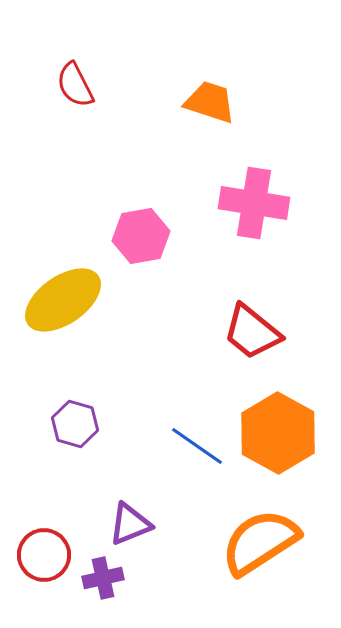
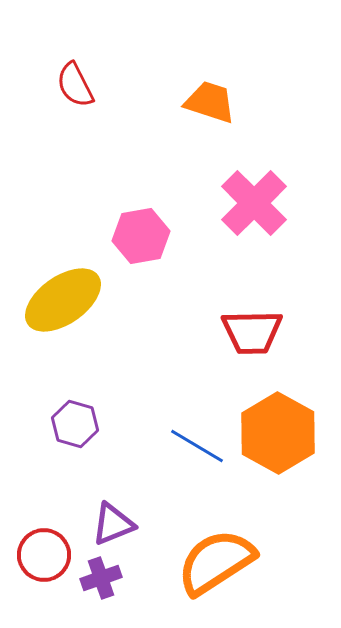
pink cross: rotated 36 degrees clockwise
red trapezoid: rotated 40 degrees counterclockwise
blue line: rotated 4 degrees counterclockwise
purple triangle: moved 17 px left
orange semicircle: moved 44 px left, 20 px down
purple cross: moved 2 px left; rotated 6 degrees counterclockwise
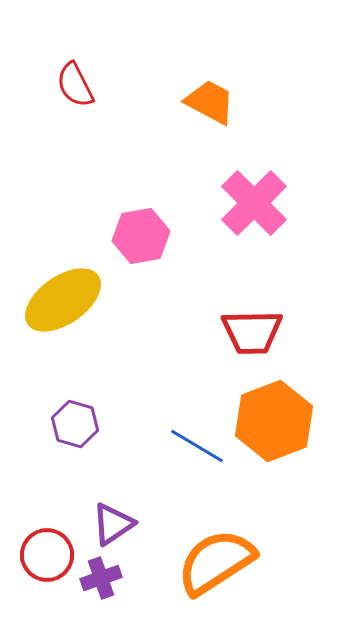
orange trapezoid: rotated 10 degrees clockwise
orange hexagon: moved 4 px left, 12 px up; rotated 10 degrees clockwise
purple triangle: rotated 12 degrees counterclockwise
red circle: moved 3 px right
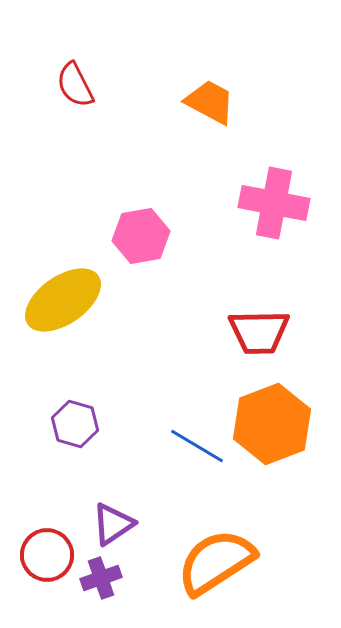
pink cross: moved 20 px right; rotated 34 degrees counterclockwise
red trapezoid: moved 7 px right
orange hexagon: moved 2 px left, 3 px down
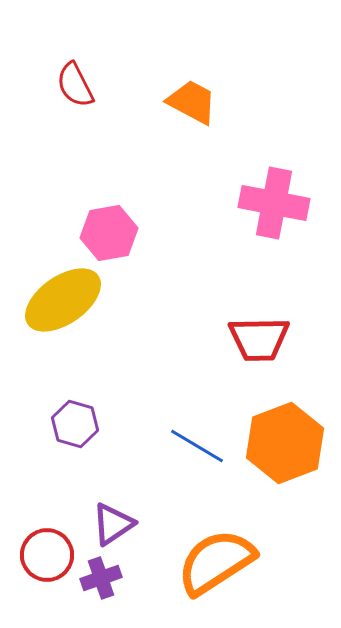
orange trapezoid: moved 18 px left
pink hexagon: moved 32 px left, 3 px up
red trapezoid: moved 7 px down
orange hexagon: moved 13 px right, 19 px down
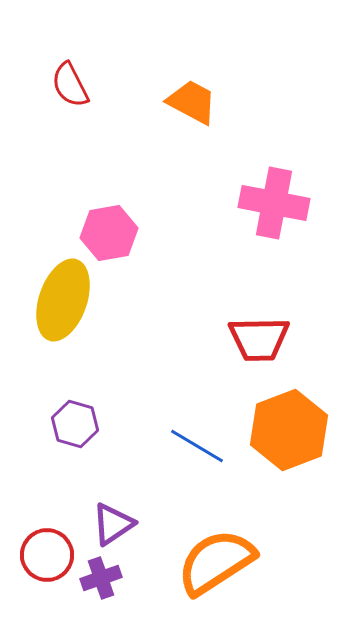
red semicircle: moved 5 px left
yellow ellipse: rotated 36 degrees counterclockwise
orange hexagon: moved 4 px right, 13 px up
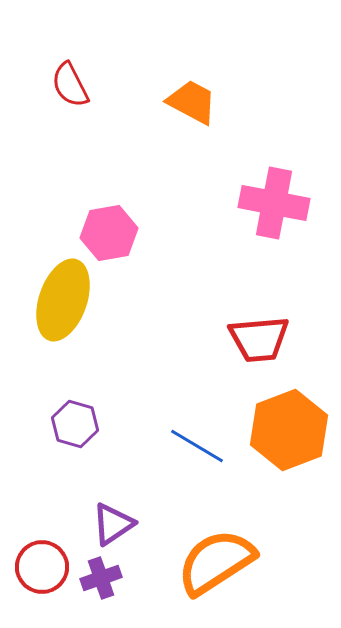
red trapezoid: rotated 4 degrees counterclockwise
red circle: moved 5 px left, 12 px down
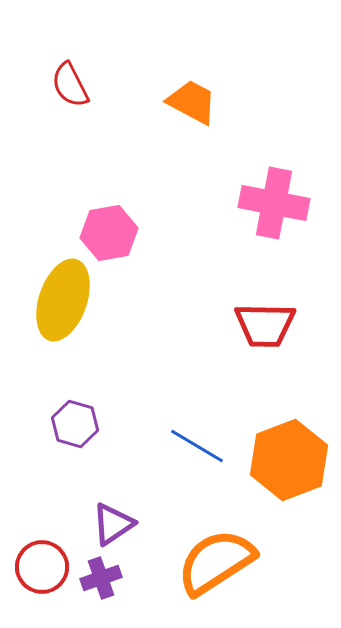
red trapezoid: moved 6 px right, 14 px up; rotated 6 degrees clockwise
orange hexagon: moved 30 px down
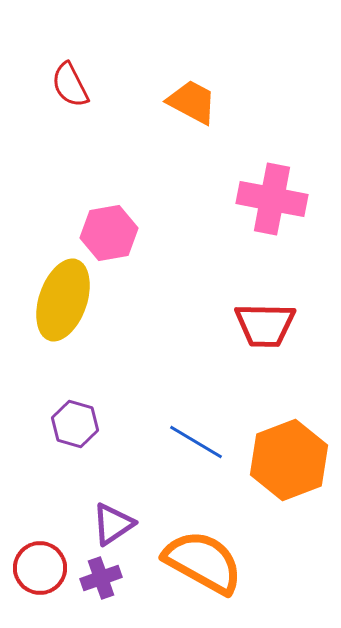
pink cross: moved 2 px left, 4 px up
blue line: moved 1 px left, 4 px up
orange semicircle: moved 13 px left; rotated 62 degrees clockwise
red circle: moved 2 px left, 1 px down
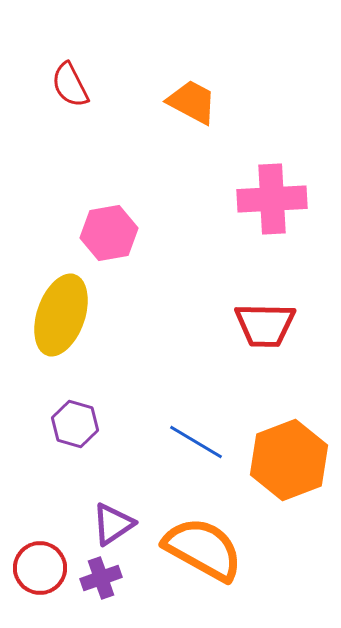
pink cross: rotated 14 degrees counterclockwise
yellow ellipse: moved 2 px left, 15 px down
orange semicircle: moved 13 px up
